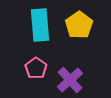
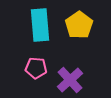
pink pentagon: rotated 30 degrees counterclockwise
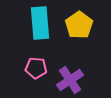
cyan rectangle: moved 2 px up
purple cross: rotated 8 degrees clockwise
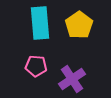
pink pentagon: moved 2 px up
purple cross: moved 2 px right, 1 px up
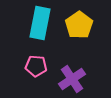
cyan rectangle: rotated 16 degrees clockwise
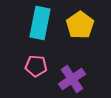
yellow pentagon: moved 1 px right
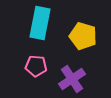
yellow pentagon: moved 3 px right, 11 px down; rotated 20 degrees counterclockwise
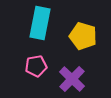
pink pentagon: rotated 15 degrees counterclockwise
purple cross: rotated 12 degrees counterclockwise
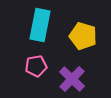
cyan rectangle: moved 2 px down
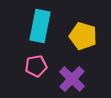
cyan rectangle: moved 1 px down
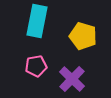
cyan rectangle: moved 3 px left, 5 px up
